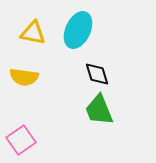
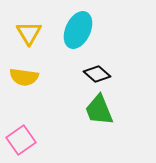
yellow triangle: moved 4 px left; rotated 48 degrees clockwise
black diamond: rotated 32 degrees counterclockwise
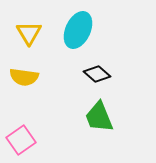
green trapezoid: moved 7 px down
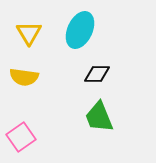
cyan ellipse: moved 2 px right
black diamond: rotated 40 degrees counterclockwise
pink square: moved 3 px up
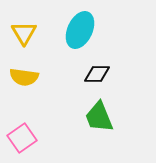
yellow triangle: moved 5 px left
pink square: moved 1 px right, 1 px down
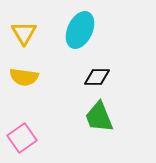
black diamond: moved 3 px down
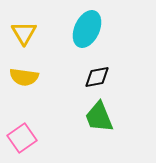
cyan ellipse: moved 7 px right, 1 px up
black diamond: rotated 12 degrees counterclockwise
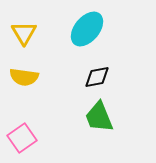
cyan ellipse: rotated 15 degrees clockwise
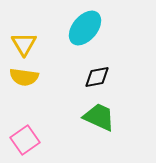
cyan ellipse: moved 2 px left, 1 px up
yellow triangle: moved 11 px down
green trapezoid: rotated 136 degrees clockwise
pink square: moved 3 px right, 2 px down
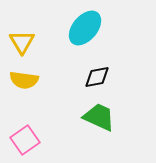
yellow triangle: moved 2 px left, 2 px up
yellow semicircle: moved 3 px down
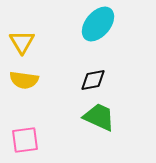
cyan ellipse: moved 13 px right, 4 px up
black diamond: moved 4 px left, 3 px down
pink square: rotated 28 degrees clockwise
